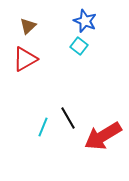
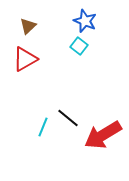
black line: rotated 20 degrees counterclockwise
red arrow: moved 1 px up
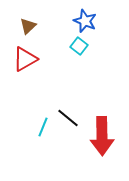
red arrow: moved 1 px left, 1 px down; rotated 60 degrees counterclockwise
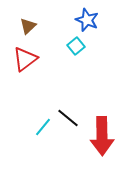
blue star: moved 2 px right, 1 px up
cyan square: moved 3 px left; rotated 12 degrees clockwise
red triangle: rotated 8 degrees counterclockwise
cyan line: rotated 18 degrees clockwise
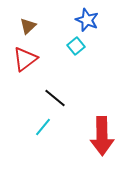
black line: moved 13 px left, 20 px up
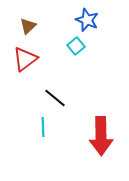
cyan line: rotated 42 degrees counterclockwise
red arrow: moved 1 px left
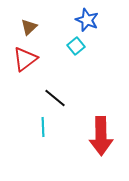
brown triangle: moved 1 px right, 1 px down
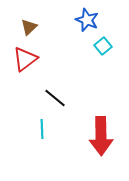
cyan square: moved 27 px right
cyan line: moved 1 px left, 2 px down
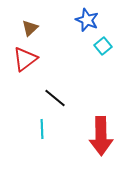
brown triangle: moved 1 px right, 1 px down
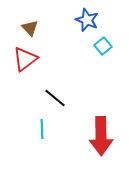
brown triangle: rotated 30 degrees counterclockwise
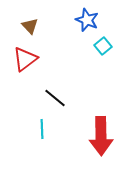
brown triangle: moved 2 px up
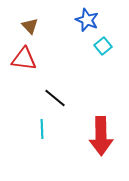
red triangle: moved 1 px left; rotated 44 degrees clockwise
